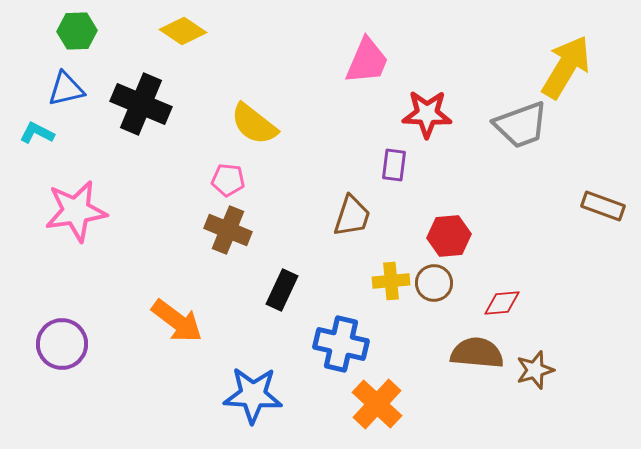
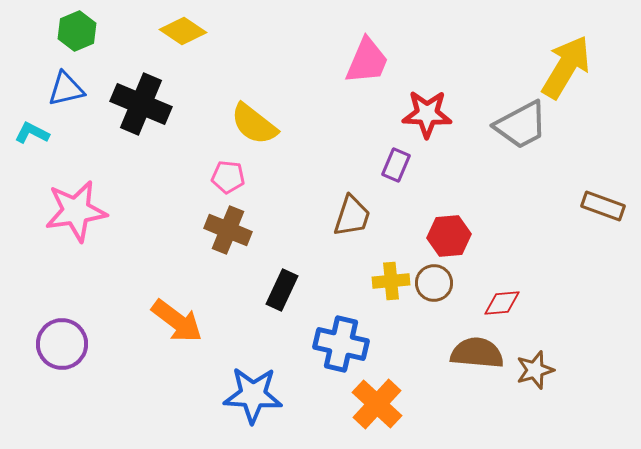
green hexagon: rotated 21 degrees counterclockwise
gray trapezoid: rotated 8 degrees counterclockwise
cyan L-shape: moved 5 px left
purple rectangle: moved 2 px right; rotated 16 degrees clockwise
pink pentagon: moved 3 px up
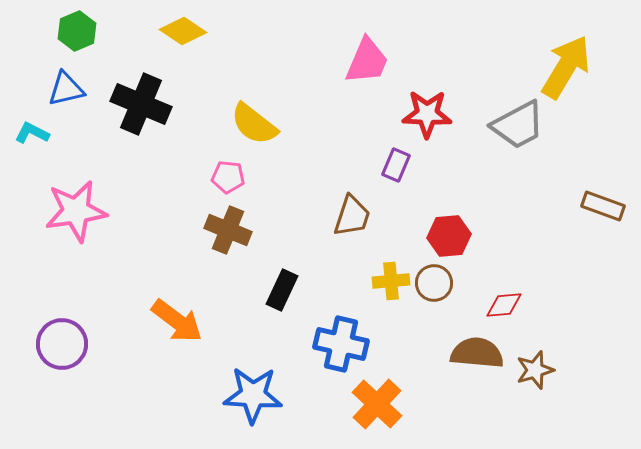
gray trapezoid: moved 3 px left
red diamond: moved 2 px right, 2 px down
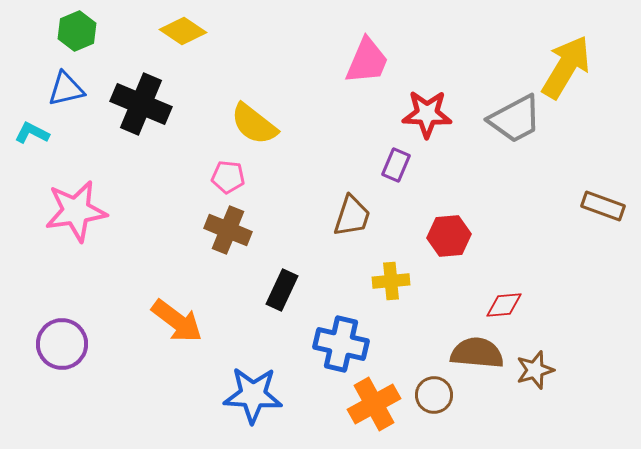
gray trapezoid: moved 3 px left, 6 px up
brown circle: moved 112 px down
orange cross: moved 3 px left; rotated 18 degrees clockwise
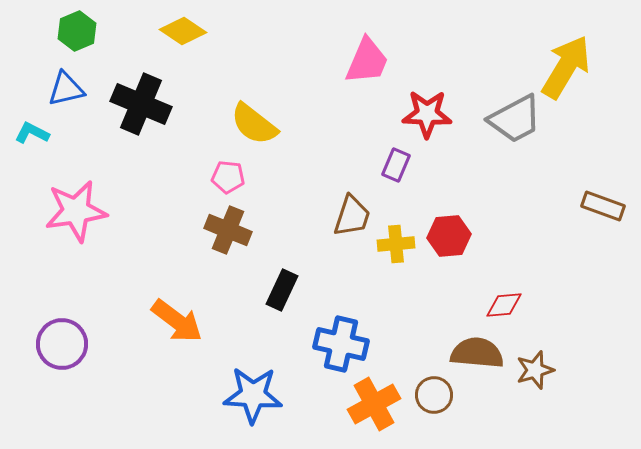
yellow cross: moved 5 px right, 37 px up
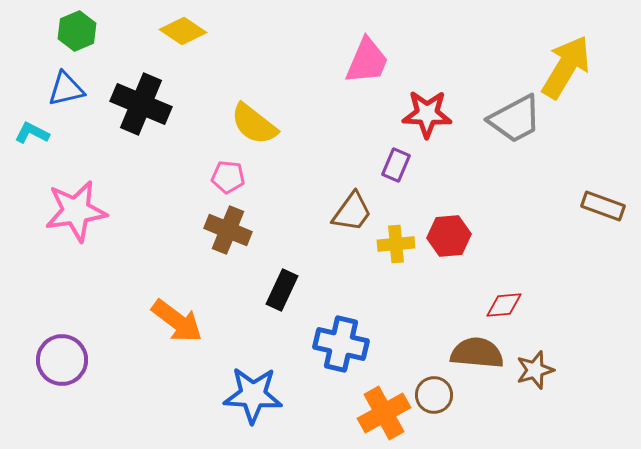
brown trapezoid: moved 4 px up; rotated 18 degrees clockwise
purple circle: moved 16 px down
orange cross: moved 10 px right, 9 px down
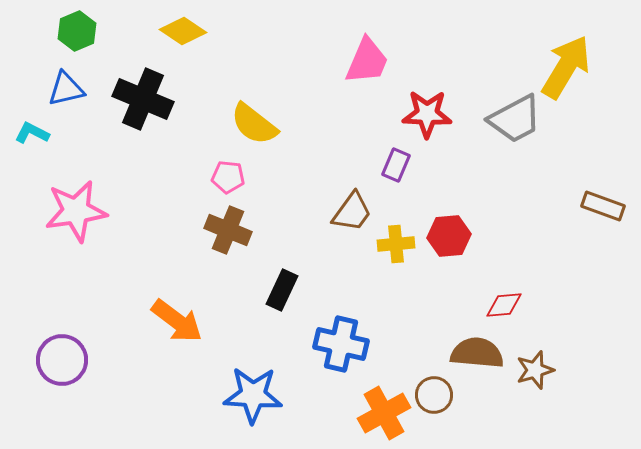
black cross: moved 2 px right, 5 px up
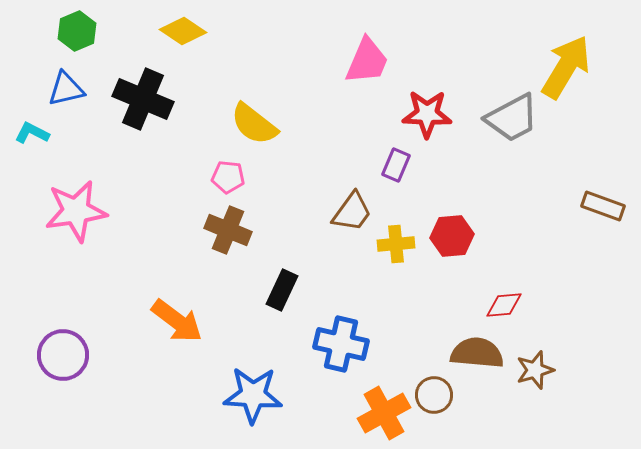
gray trapezoid: moved 3 px left, 1 px up
red hexagon: moved 3 px right
purple circle: moved 1 px right, 5 px up
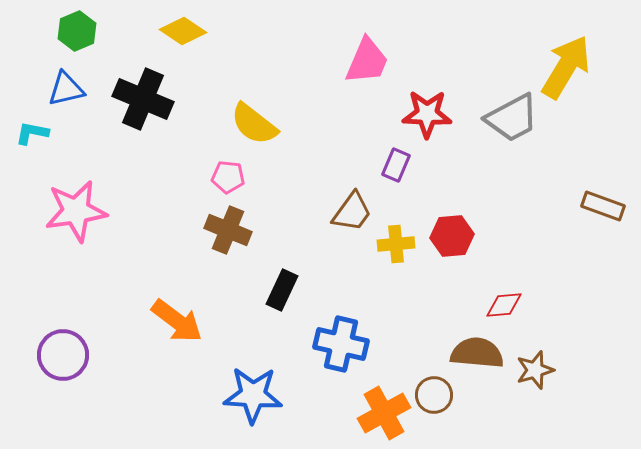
cyan L-shape: rotated 16 degrees counterclockwise
